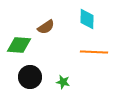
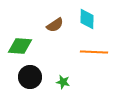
brown semicircle: moved 9 px right, 2 px up
green diamond: moved 1 px right, 1 px down
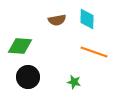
brown semicircle: moved 2 px right, 5 px up; rotated 24 degrees clockwise
orange line: rotated 16 degrees clockwise
black circle: moved 2 px left
green star: moved 11 px right
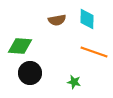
black circle: moved 2 px right, 4 px up
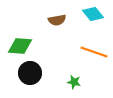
cyan diamond: moved 6 px right, 5 px up; rotated 40 degrees counterclockwise
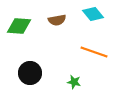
green diamond: moved 1 px left, 20 px up
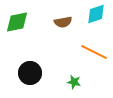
cyan diamond: moved 3 px right; rotated 70 degrees counterclockwise
brown semicircle: moved 6 px right, 2 px down
green diamond: moved 2 px left, 4 px up; rotated 15 degrees counterclockwise
orange line: rotated 8 degrees clockwise
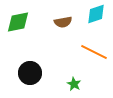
green diamond: moved 1 px right
green star: moved 2 px down; rotated 16 degrees clockwise
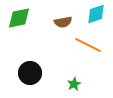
green diamond: moved 1 px right, 4 px up
orange line: moved 6 px left, 7 px up
green star: rotated 16 degrees clockwise
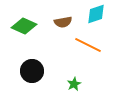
green diamond: moved 5 px right, 8 px down; rotated 35 degrees clockwise
black circle: moved 2 px right, 2 px up
